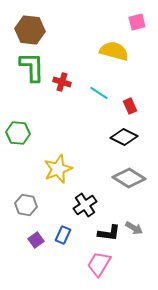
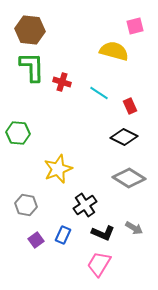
pink square: moved 2 px left, 4 px down
black L-shape: moved 6 px left; rotated 15 degrees clockwise
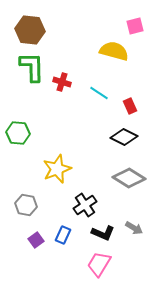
yellow star: moved 1 px left
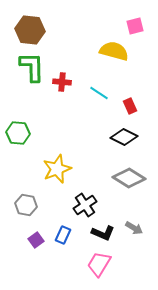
red cross: rotated 12 degrees counterclockwise
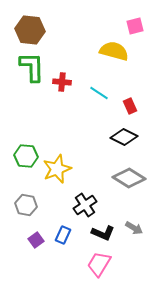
green hexagon: moved 8 px right, 23 px down
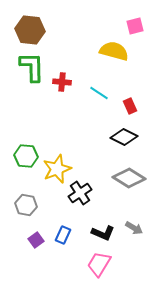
black cross: moved 5 px left, 12 px up
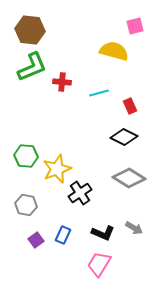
green L-shape: rotated 68 degrees clockwise
cyan line: rotated 48 degrees counterclockwise
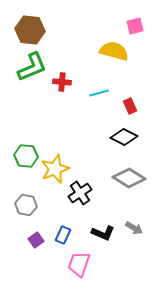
yellow star: moved 2 px left
pink trapezoid: moved 20 px left; rotated 12 degrees counterclockwise
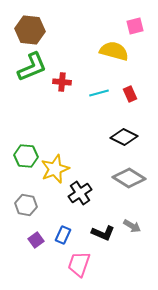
red rectangle: moved 12 px up
gray arrow: moved 2 px left, 2 px up
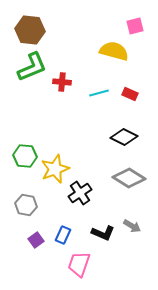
red rectangle: rotated 42 degrees counterclockwise
green hexagon: moved 1 px left
